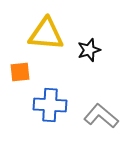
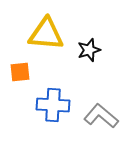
blue cross: moved 3 px right
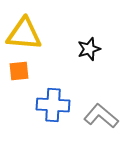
yellow triangle: moved 22 px left
black star: moved 1 px up
orange square: moved 1 px left, 1 px up
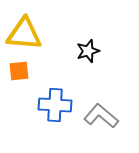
black star: moved 1 px left, 2 px down
blue cross: moved 2 px right
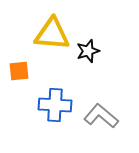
yellow triangle: moved 28 px right
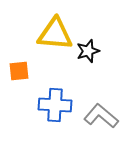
yellow triangle: moved 3 px right
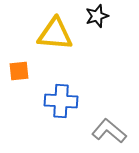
black star: moved 9 px right, 35 px up
blue cross: moved 6 px right, 4 px up
gray L-shape: moved 8 px right, 15 px down
